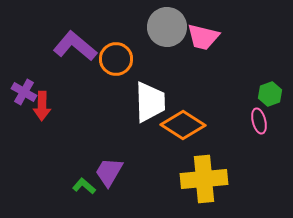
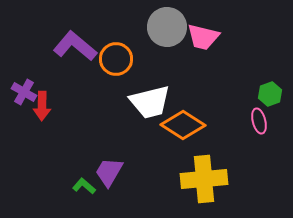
white trapezoid: rotated 78 degrees clockwise
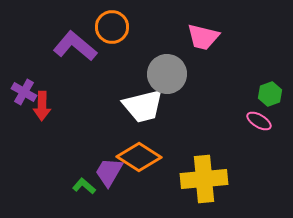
gray circle: moved 47 px down
orange circle: moved 4 px left, 32 px up
white trapezoid: moved 7 px left, 4 px down
pink ellipse: rotated 45 degrees counterclockwise
orange diamond: moved 44 px left, 32 px down
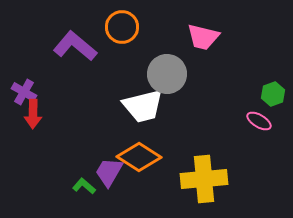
orange circle: moved 10 px right
green hexagon: moved 3 px right
red arrow: moved 9 px left, 8 px down
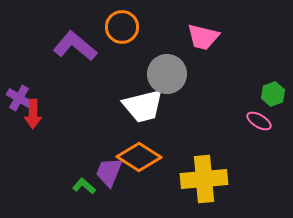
purple cross: moved 5 px left, 6 px down
purple trapezoid: rotated 8 degrees counterclockwise
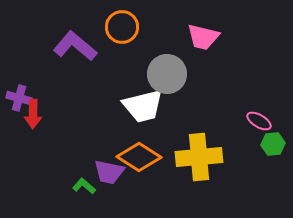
green hexagon: moved 50 px down; rotated 15 degrees clockwise
purple cross: rotated 15 degrees counterclockwise
purple trapezoid: rotated 100 degrees counterclockwise
yellow cross: moved 5 px left, 22 px up
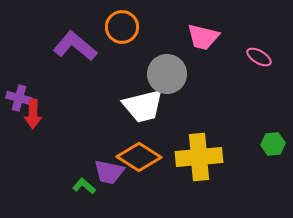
pink ellipse: moved 64 px up
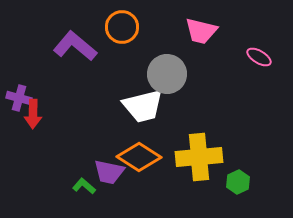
pink trapezoid: moved 2 px left, 6 px up
green hexagon: moved 35 px left, 38 px down; rotated 20 degrees counterclockwise
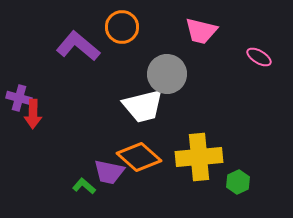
purple L-shape: moved 3 px right
orange diamond: rotated 9 degrees clockwise
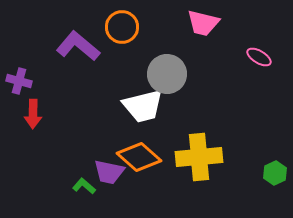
pink trapezoid: moved 2 px right, 8 px up
purple cross: moved 17 px up
green hexagon: moved 37 px right, 9 px up
